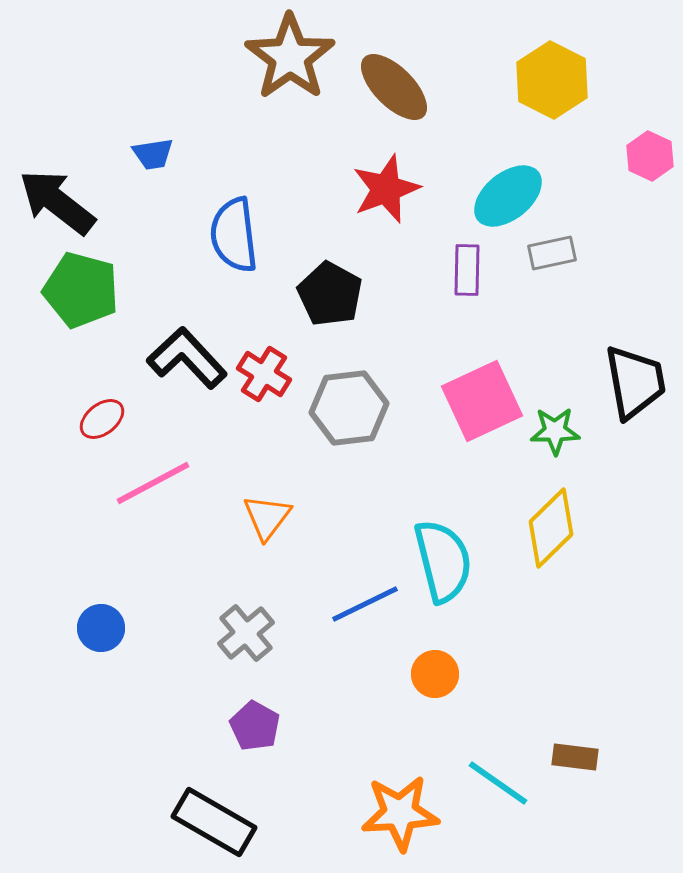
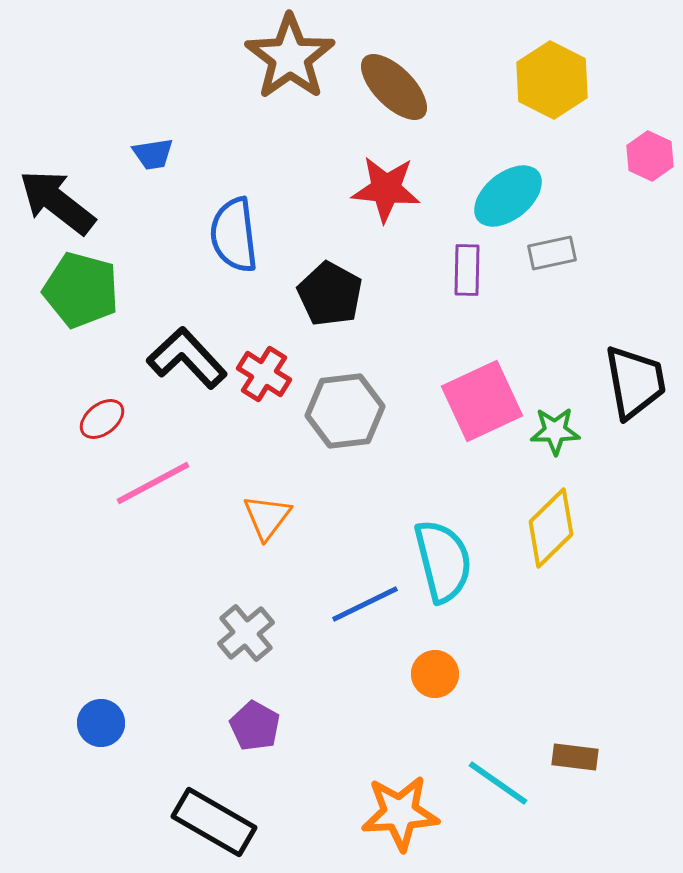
red star: rotated 26 degrees clockwise
gray hexagon: moved 4 px left, 3 px down
blue circle: moved 95 px down
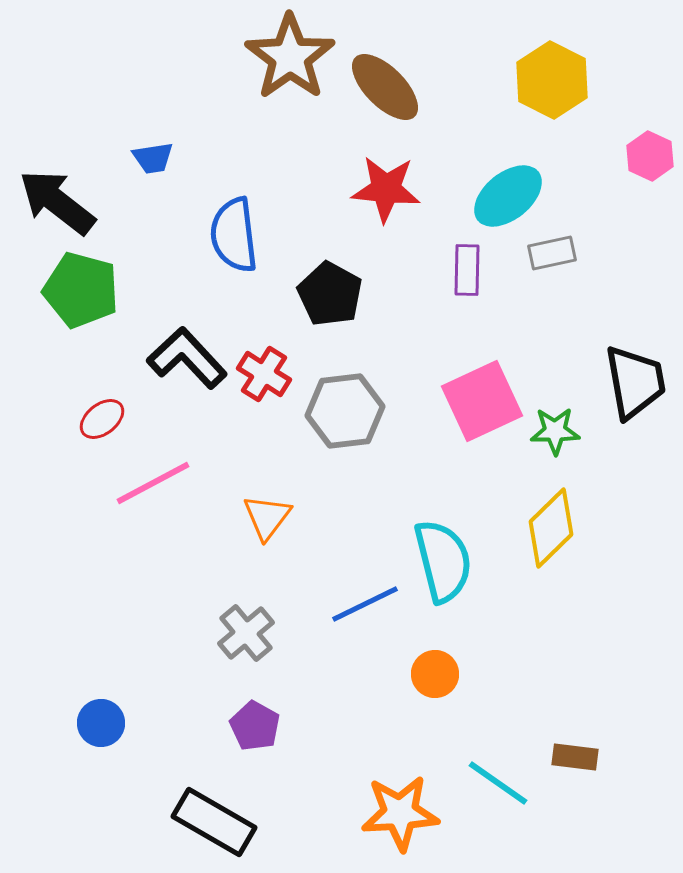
brown ellipse: moved 9 px left
blue trapezoid: moved 4 px down
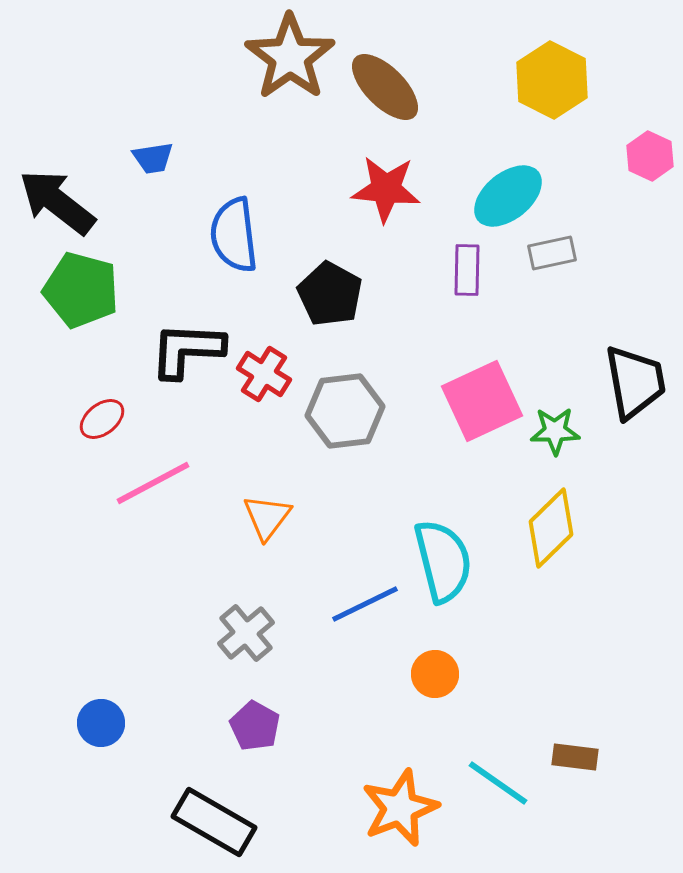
black L-shape: moved 8 px up; rotated 44 degrees counterclockwise
orange star: moved 5 px up; rotated 18 degrees counterclockwise
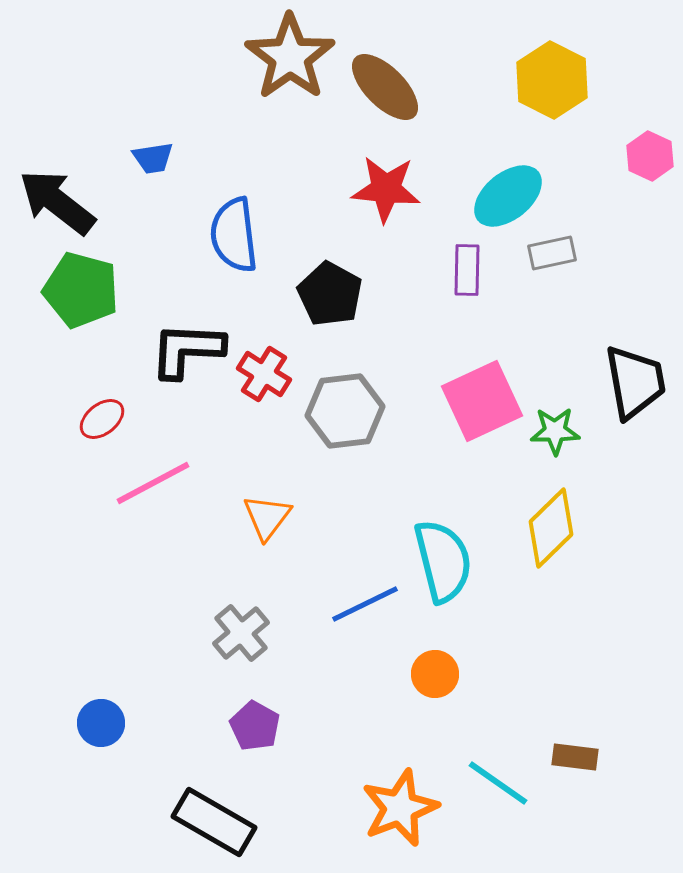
gray cross: moved 5 px left
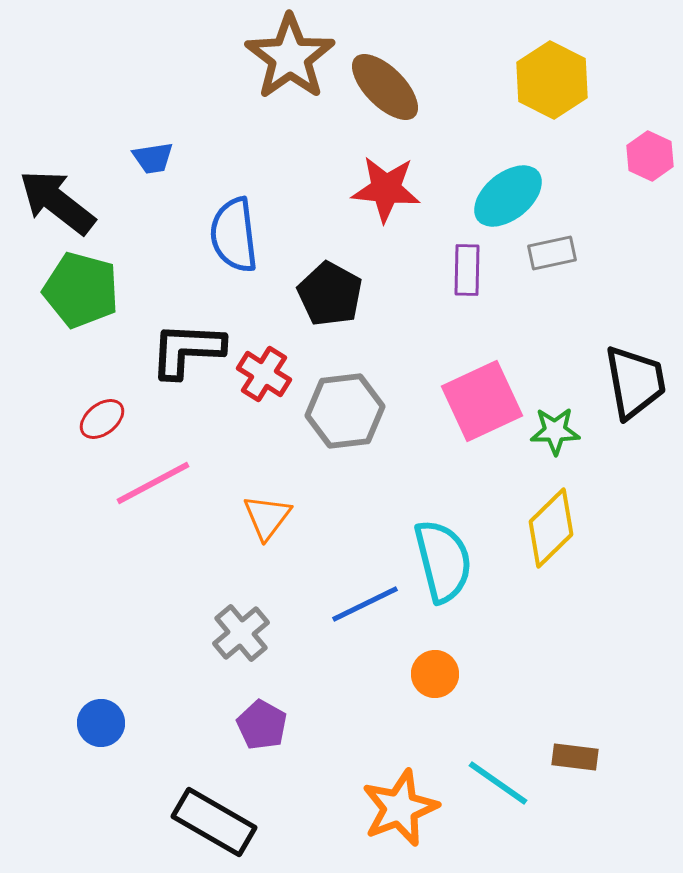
purple pentagon: moved 7 px right, 1 px up
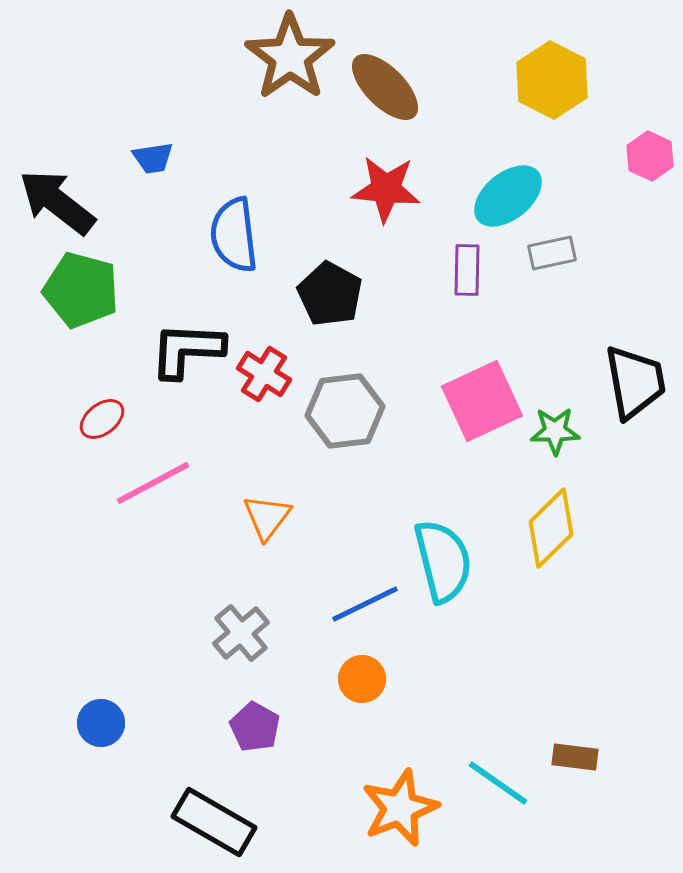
orange circle: moved 73 px left, 5 px down
purple pentagon: moved 7 px left, 2 px down
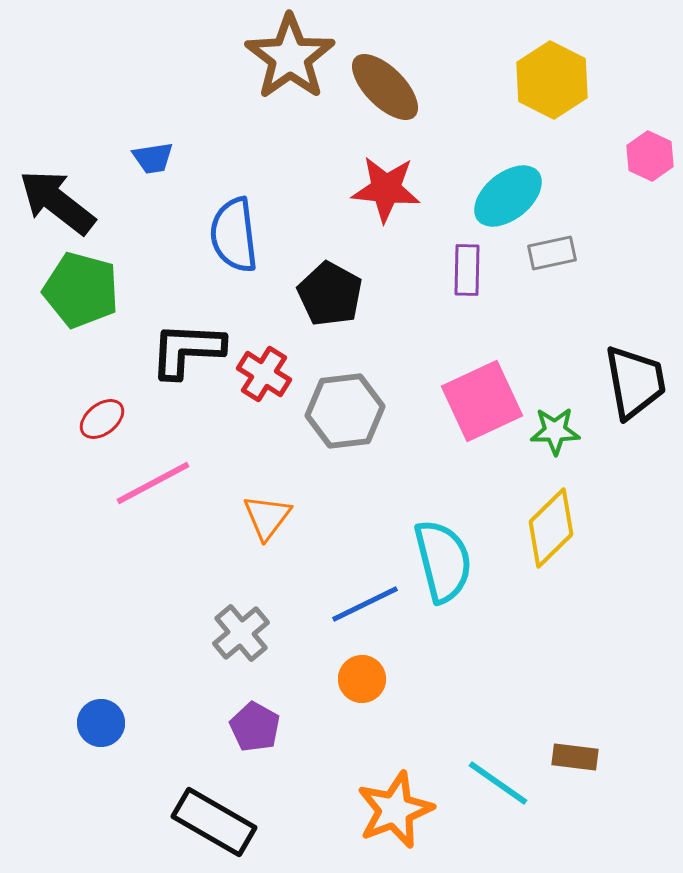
orange star: moved 5 px left, 2 px down
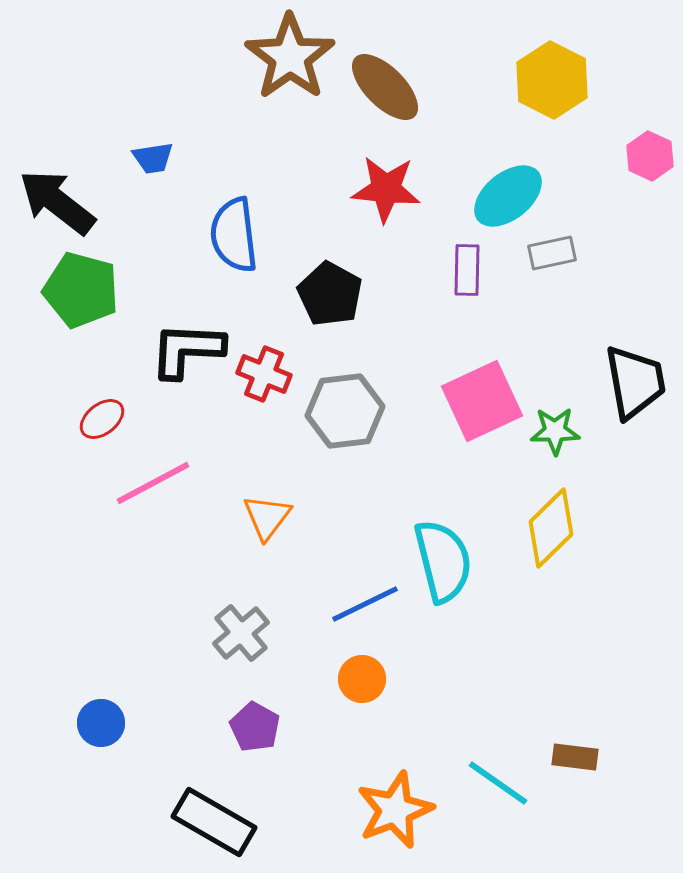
red cross: rotated 10 degrees counterclockwise
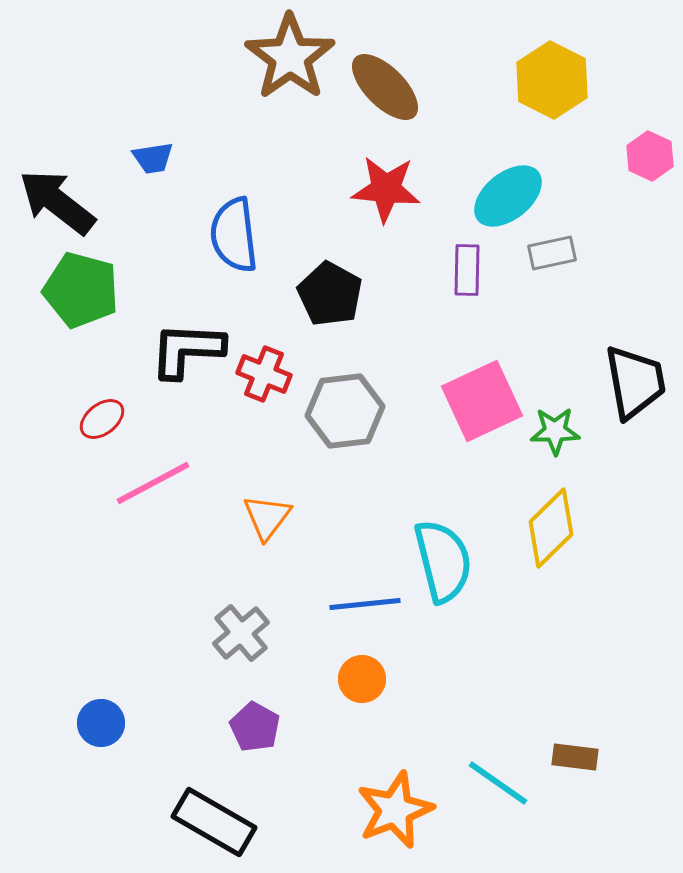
blue line: rotated 20 degrees clockwise
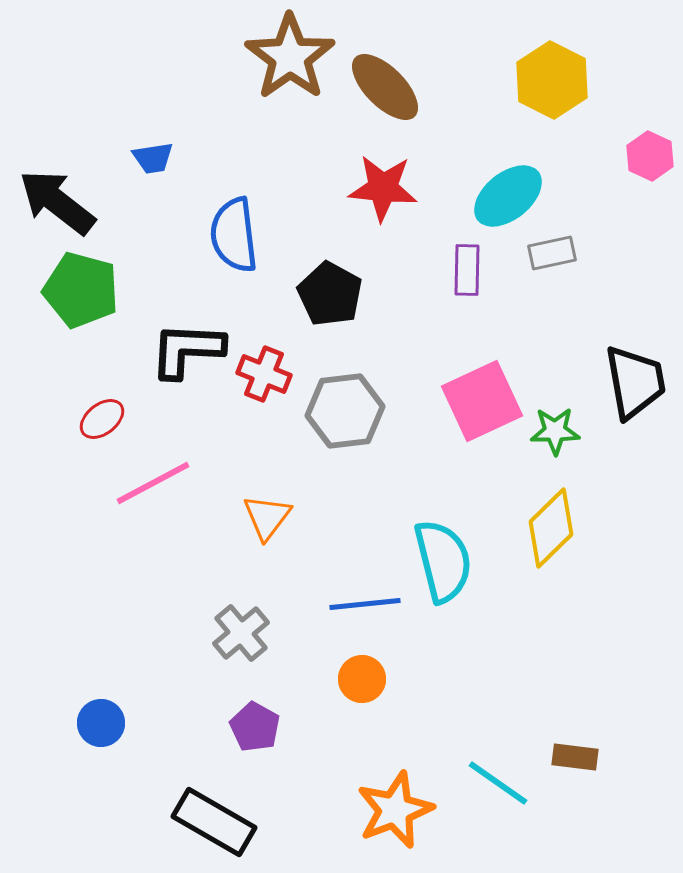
red star: moved 3 px left, 1 px up
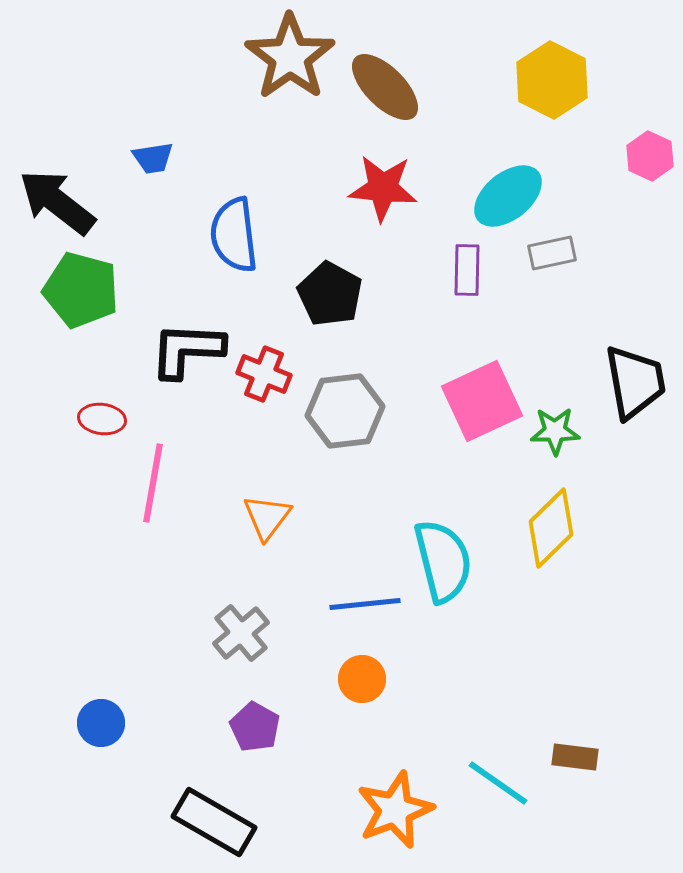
red ellipse: rotated 45 degrees clockwise
pink line: rotated 52 degrees counterclockwise
